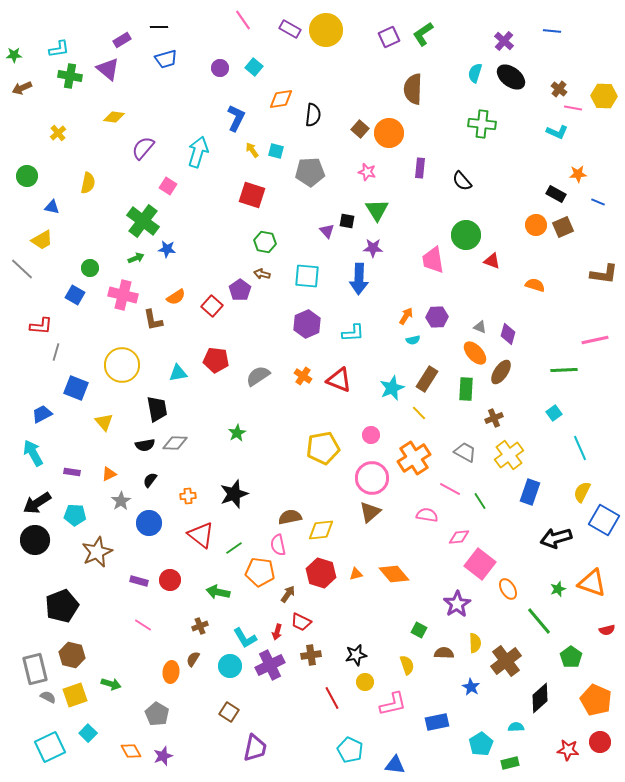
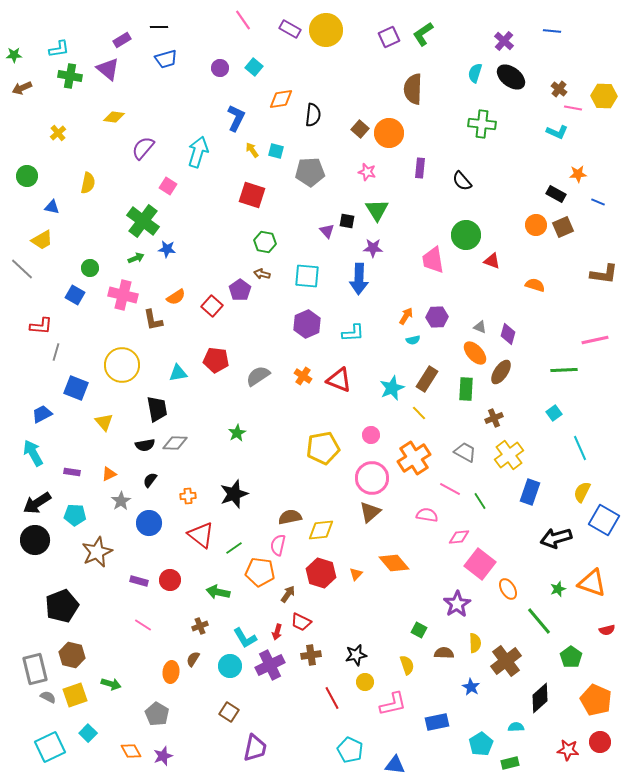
pink semicircle at (278, 545): rotated 25 degrees clockwise
orange triangle at (356, 574): rotated 32 degrees counterclockwise
orange diamond at (394, 574): moved 11 px up
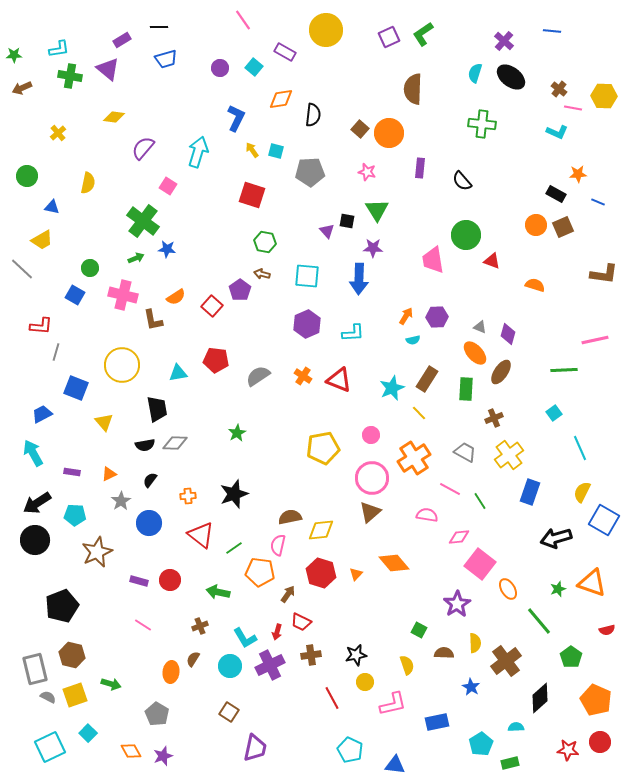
purple rectangle at (290, 29): moved 5 px left, 23 px down
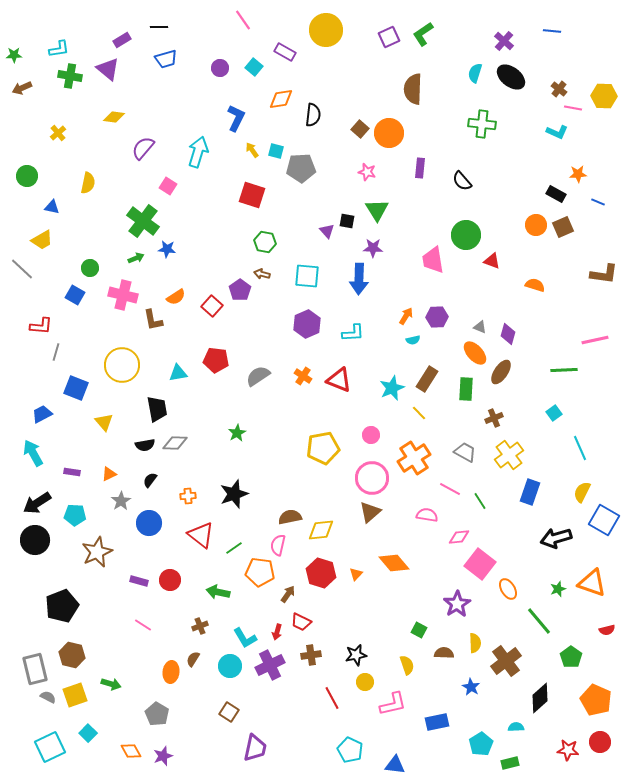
gray pentagon at (310, 172): moved 9 px left, 4 px up
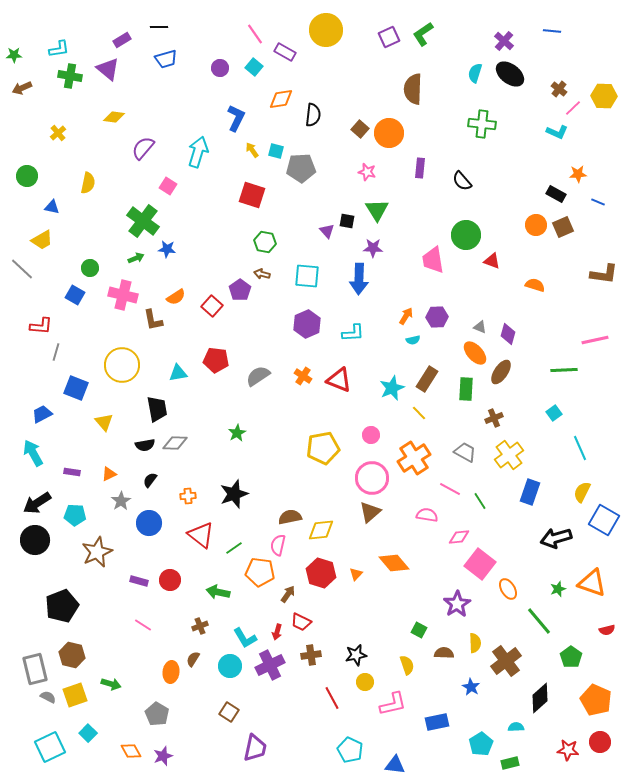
pink line at (243, 20): moved 12 px right, 14 px down
black ellipse at (511, 77): moved 1 px left, 3 px up
pink line at (573, 108): rotated 54 degrees counterclockwise
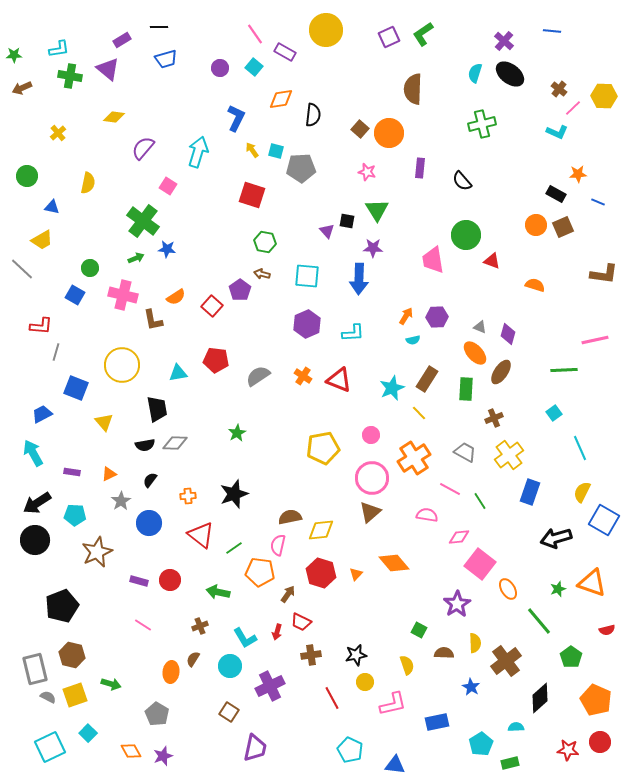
green cross at (482, 124): rotated 20 degrees counterclockwise
purple cross at (270, 665): moved 21 px down
